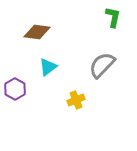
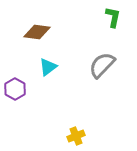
yellow cross: moved 36 px down
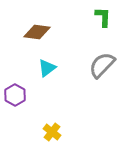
green L-shape: moved 10 px left; rotated 10 degrees counterclockwise
cyan triangle: moved 1 px left, 1 px down
purple hexagon: moved 6 px down
yellow cross: moved 24 px left, 4 px up; rotated 30 degrees counterclockwise
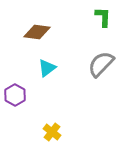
gray semicircle: moved 1 px left, 1 px up
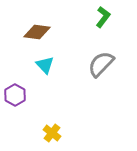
green L-shape: rotated 35 degrees clockwise
cyan triangle: moved 2 px left, 3 px up; rotated 36 degrees counterclockwise
yellow cross: moved 1 px down
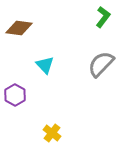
brown diamond: moved 18 px left, 4 px up
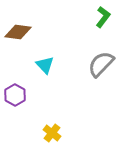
brown diamond: moved 1 px left, 4 px down
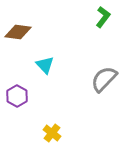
gray semicircle: moved 3 px right, 15 px down
purple hexagon: moved 2 px right, 1 px down
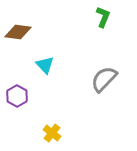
green L-shape: rotated 15 degrees counterclockwise
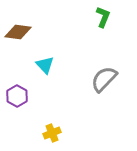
yellow cross: rotated 30 degrees clockwise
